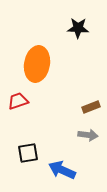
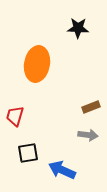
red trapezoid: moved 3 px left, 15 px down; rotated 55 degrees counterclockwise
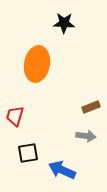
black star: moved 14 px left, 5 px up
gray arrow: moved 2 px left, 1 px down
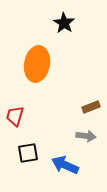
black star: rotated 30 degrees clockwise
blue arrow: moved 3 px right, 5 px up
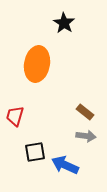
brown rectangle: moved 6 px left, 5 px down; rotated 60 degrees clockwise
black square: moved 7 px right, 1 px up
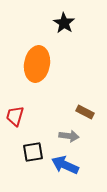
brown rectangle: rotated 12 degrees counterclockwise
gray arrow: moved 17 px left
black square: moved 2 px left
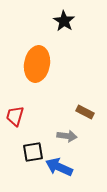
black star: moved 2 px up
gray arrow: moved 2 px left
blue arrow: moved 6 px left, 2 px down
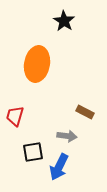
blue arrow: rotated 88 degrees counterclockwise
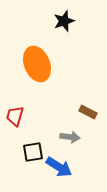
black star: rotated 20 degrees clockwise
orange ellipse: rotated 32 degrees counterclockwise
brown rectangle: moved 3 px right
gray arrow: moved 3 px right, 1 px down
blue arrow: rotated 84 degrees counterclockwise
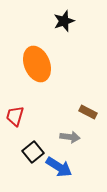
black square: rotated 30 degrees counterclockwise
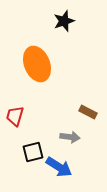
black square: rotated 25 degrees clockwise
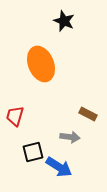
black star: rotated 30 degrees counterclockwise
orange ellipse: moved 4 px right
brown rectangle: moved 2 px down
